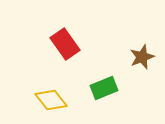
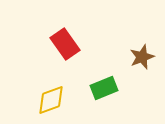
yellow diamond: rotated 72 degrees counterclockwise
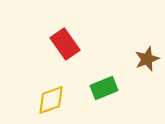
brown star: moved 5 px right, 2 px down
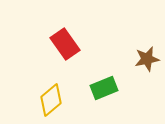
brown star: rotated 10 degrees clockwise
yellow diamond: rotated 20 degrees counterclockwise
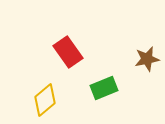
red rectangle: moved 3 px right, 8 px down
yellow diamond: moved 6 px left
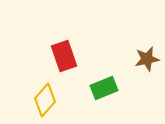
red rectangle: moved 4 px left, 4 px down; rotated 16 degrees clockwise
yellow diamond: rotated 8 degrees counterclockwise
